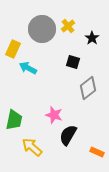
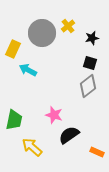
gray circle: moved 4 px down
black star: rotated 24 degrees clockwise
black square: moved 17 px right, 1 px down
cyan arrow: moved 2 px down
gray diamond: moved 2 px up
black semicircle: moved 1 px right; rotated 25 degrees clockwise
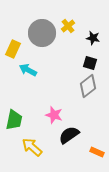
black star: moved 1 px right; rotated 24 degrees clockwise
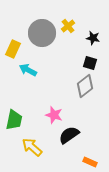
gray diamond: moved 3 px left
orange rectangle: moved 7 px left, 10 px down
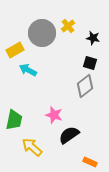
yellow rectangle: moved 2 px right, 1 px down; rotated 36 degrees clockwise
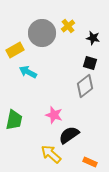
cyan arrow: moved 2 px down
yellow arrow: moved 19 px right, 7 px down
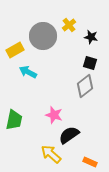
yellow cross: moved 1 px right, 1 px up
gray circle: moved 1 px right, 3 px down
black star: moved 2 px left, 1 px up
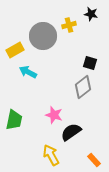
yellow cross: rotated 24 degrees clockwise
black star: moved 23 px up
gray diamond: moved 2 px left, 1 px down
black semicircle: moved 2 px right, 3 px up
yellow arrow: moved 1 px down; rotated 20 degrees clockwise
orange rectangle: moved 4 px right, 2 px up; rotated 24 degrees clockwise
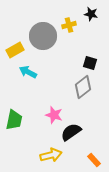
yellow arrow: rotated 105 degrees clockwise
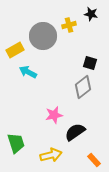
pink star: rotated 30 degrees counterclockwise
green trapezoid: moved 2 px right, 23 px down; rotated 30 degrees counterclockwise
black semicircle: moved 4 px right
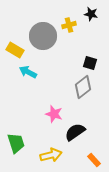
yellow rectangle: rotated 60 degrees clockwise
pink star: moved 1 px up; rotated 30 degrees clockwise
